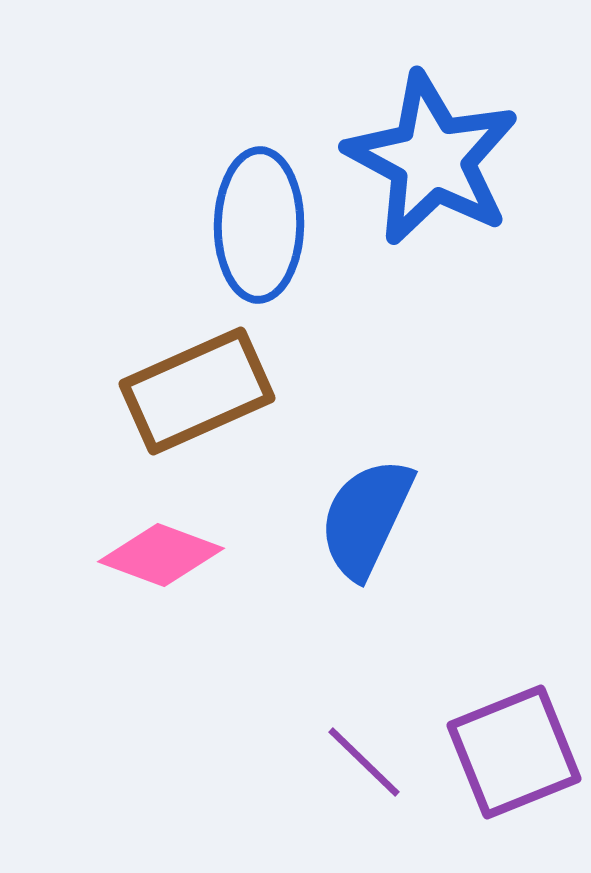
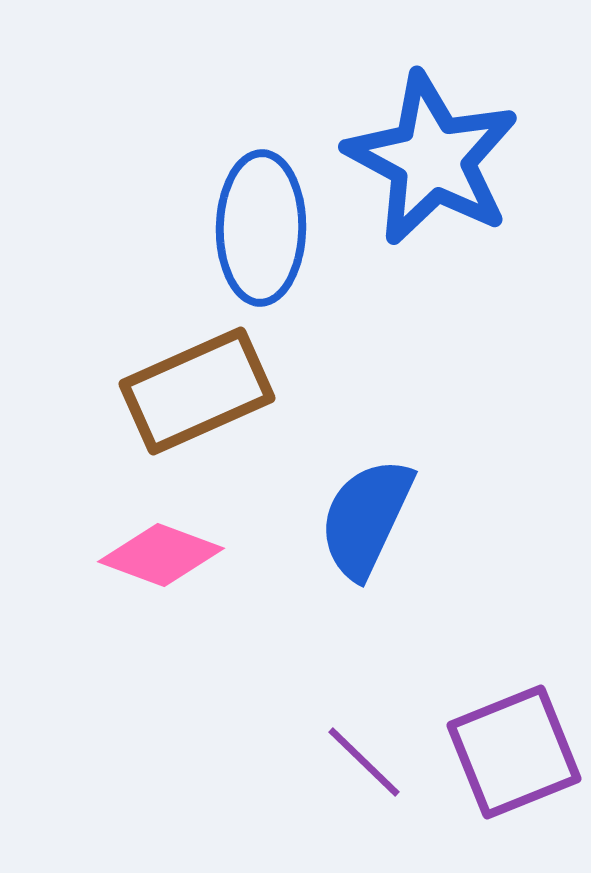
blue ellipse: moved 2 px right, 3 px down
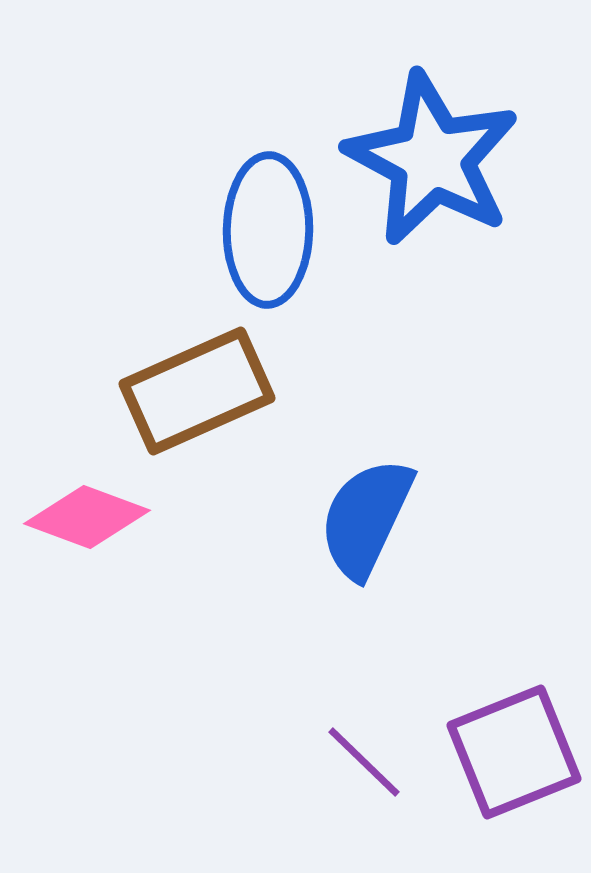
blue ellipse: moved 7 px right, 2 px down
pink diamond: moved 74 px left, 38 px up
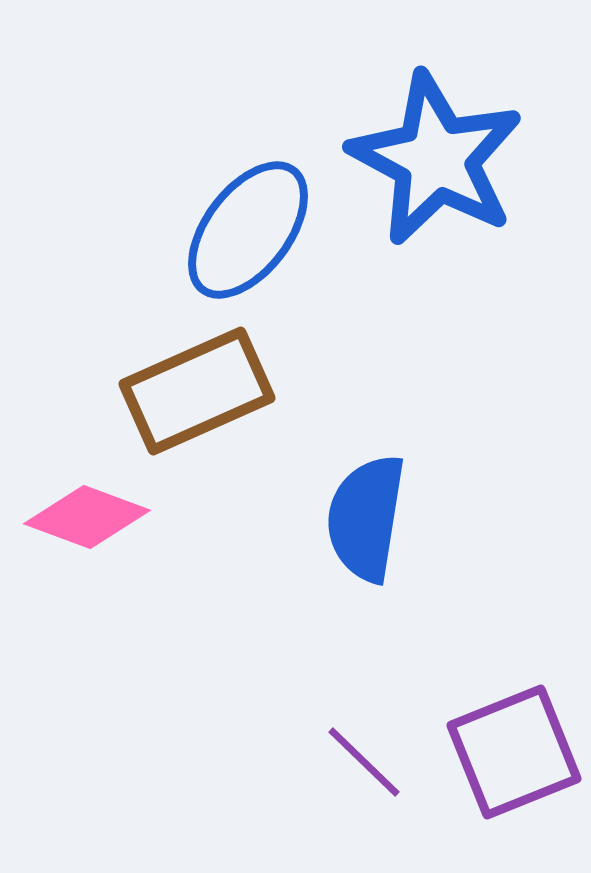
blue star: moved 4 px right
blue ellipse: moved 20 px left; rotated 36 degrees clockwise
blue semicircle: rotated 16 degrees counterclockwise
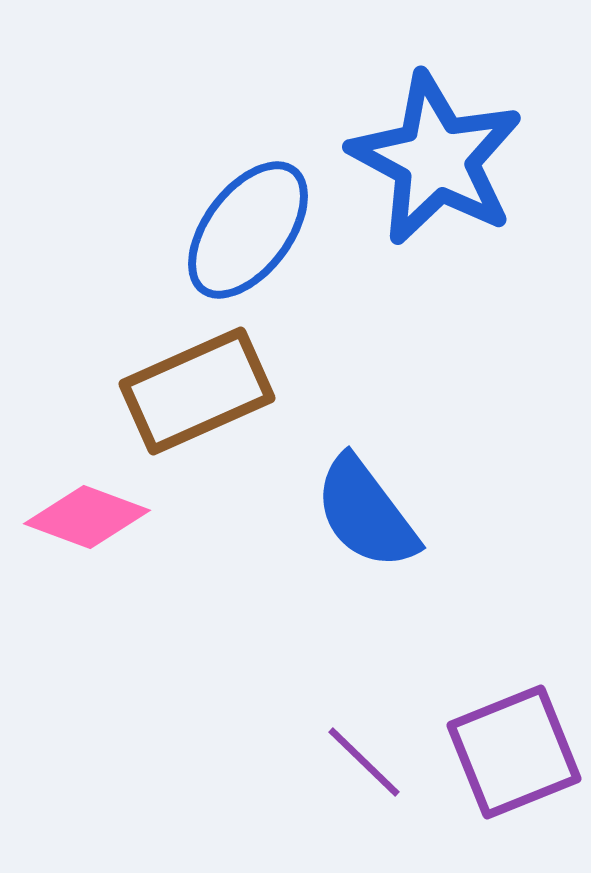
blue semicircle: moved 5 px up; rotated 46 degrees counterclockwise
